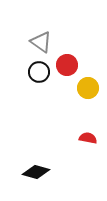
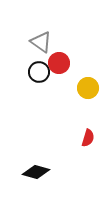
red circle: moved 8 px left, 2 px up
red semicircle: rotated 96 degrees clockwise
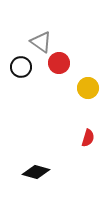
black circle: moved 18 px left, 5 px up
